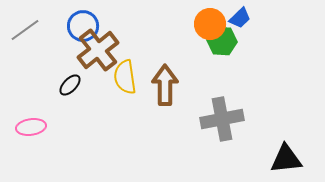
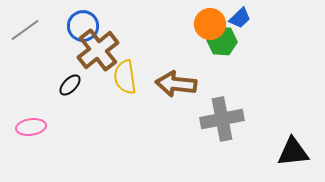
brown arrow: moved 11 px right, 1 px up; rotated 84 degrees counterclockwise
black triangle: moved 7 px right, 7 px up
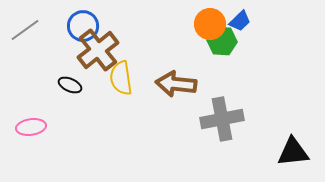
blue trapezoid: moved 3 px down
yellow semicircle: moved 4 px left, 1 px down
black ellipse: rotated 70 degrees clockwise
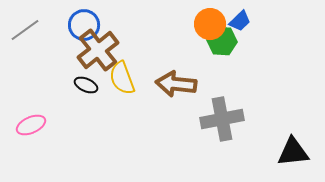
blue circle: moved 1 px right, 1 px up
yellow semicircle: moved 1 px right; rotated 12 degrees counterclockwise
black ellipse: moved 16 px right
pink ellipse: moved 2 px up; rotated 16 degrees counterclockwise
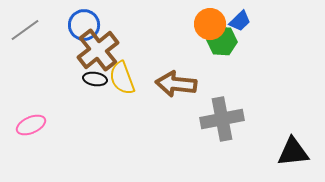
black ellipse: moved 9 px right, 6 px up; rotated 15 degrees counterclockwise
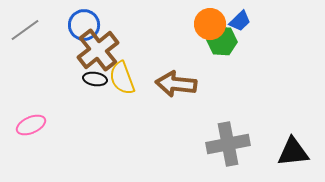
gray cross: moved 6 px right, 25 px down
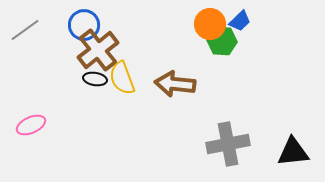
brown arrow: moved 1 px left
